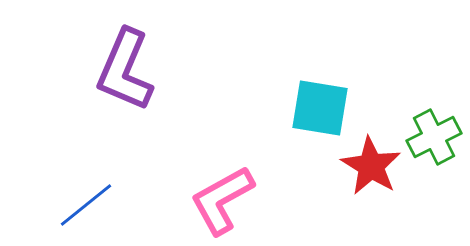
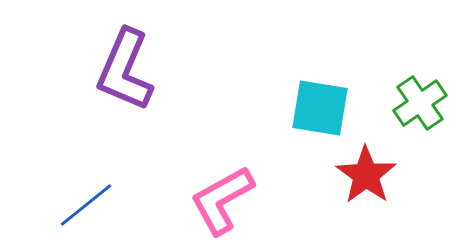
green cross: moved 14 px left, 34 px up; rotated 8 degrees counterclockwise
red star: moved 5 px left, 9 px down; rotated 4 degrees clockwise
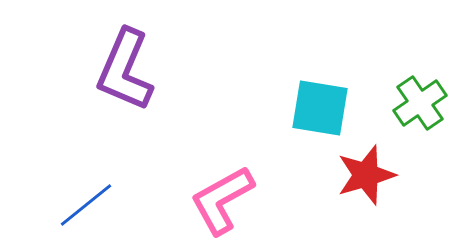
red star: rotated 20 degrees clockwise
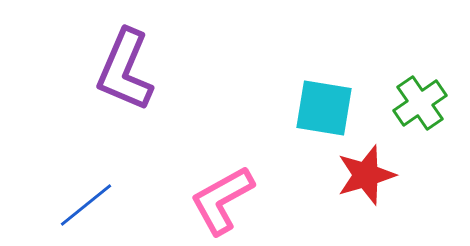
cyan square: moved 4 px right
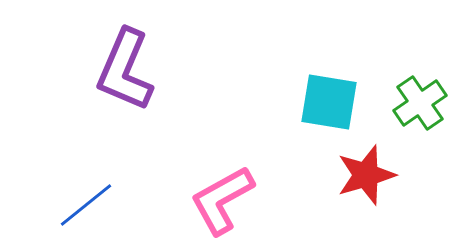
cyan square: moved 5 px right, 6 px up
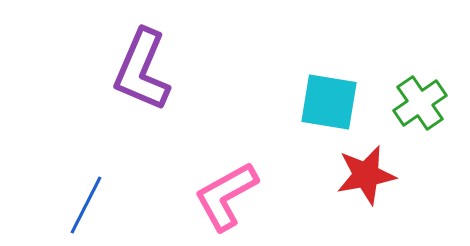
purple L-shape: moved 17 px right
red star: rotated 6 degrees clockwise
pink L-shape: moved 4 px right, 4 px up
blue line: rotated 24 degrees counterclockwise
